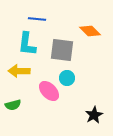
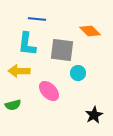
cyan circle: moved 11 px right, 5 px up
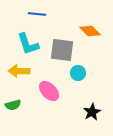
blue line: moved 5 px up
cyan L-shape: moved 1 px right; rotated 25 degrees counterclockwise
black star: moved 2 px left, 3 px up
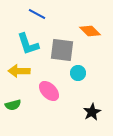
blue line: rotated 24 degrees clockwise
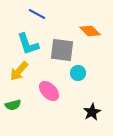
yellow arrow: rotated 50 degrees counterclockwise
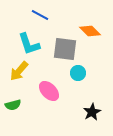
blue line: moved 3 px right, 1 px down
cyan L-shape: moved 1 px right
gray square: moved 3 px right, 1 px up
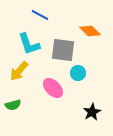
gray square: moved 2 px left, 1 px down
pink ellipse: moved 4 px right, 3 px up
